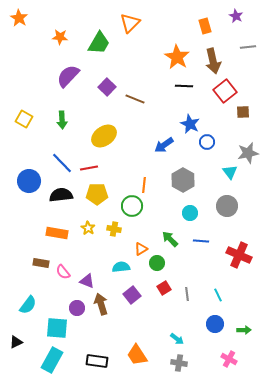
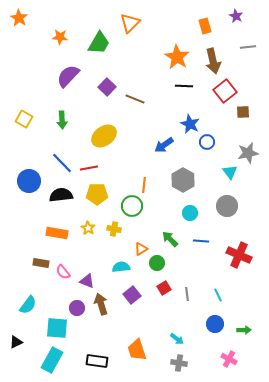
orange trapezoid at (137, 355): moved 5 px up; rotated 15 degrees clockwise
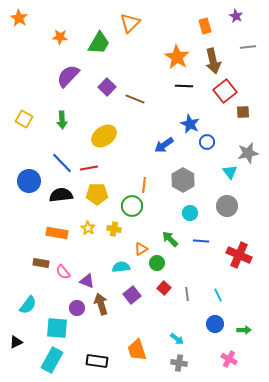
red square at (164, 288): rotated 16 degrees counterclockwise
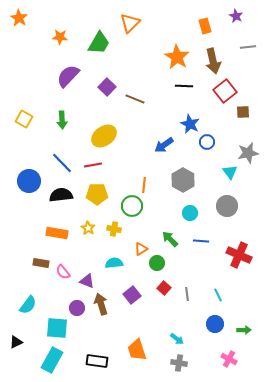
red line at (89, 168): moved 4 px right, 3 px up
cyan semicircle at (121, 267): moved 7 px left, 4 px up
